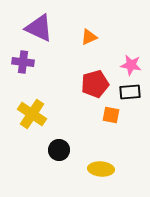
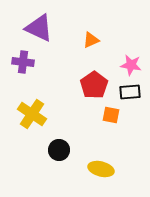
orange triangle: moved 2 px right, 3 px down
red pentagon: moved 1 px left, 1 px down; rotated 20 degrees counterclockwise
yellow ellipse: rotated 10 degrees clockwise
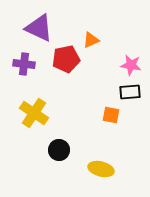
purple cross: moved 1 px right, 2 px down
red pentagon: moved 28 px left, 26 px up; rotated 24 degrees clockwise
yellow cross: moved 2 px right, 1 px up
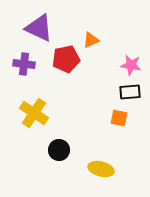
orange square: moved 8 px right, 3 px down
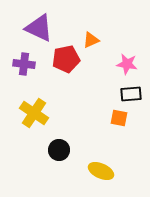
pink star: moved 4 px left, 1 px up
black rectangle: moved 1 px right, 2 px down
yellow ellipse: moved 2 px down; rotated 10 degrees clockwise
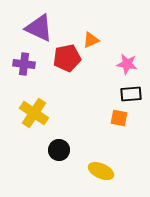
red pentagon: moved 1 px right, 1 px up
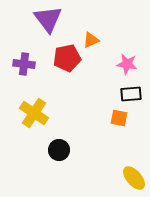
purple triangle: moved 9 px right, 9 px up; rotated 28 degrees clockwise
yellow ellipse: moved 33 px right, 7 px down; rotated 25 degrees clockwise
